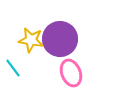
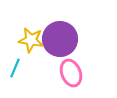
cyan line: moved 2 px right; rotated 60 degrees clockwise
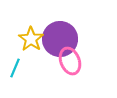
yellow star: moved 1 px up; rotated 25 degrees clockwise
pink ellipse: moved 1 px left, 12 px up
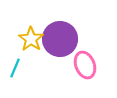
pink ellipse: moved 15 px right, 4 px down
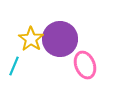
cyan line: moved 1 px left, 2 px up
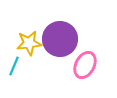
yellow star: moved 2 px left, 4 px down; rotated 30 degrees clockwise
pink ellipse: rotated 48 degrees clockwise
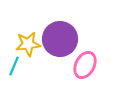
yellow star: moved 1 px left, 1 px down
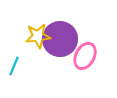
yellow star: moved 10 px right, 8 px up
pink ellipse: moved 9 px up
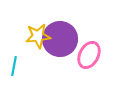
pink ellipse: moved 4 px right, 1 px up
cyan line: rotated 12 degrees counterclockwise
